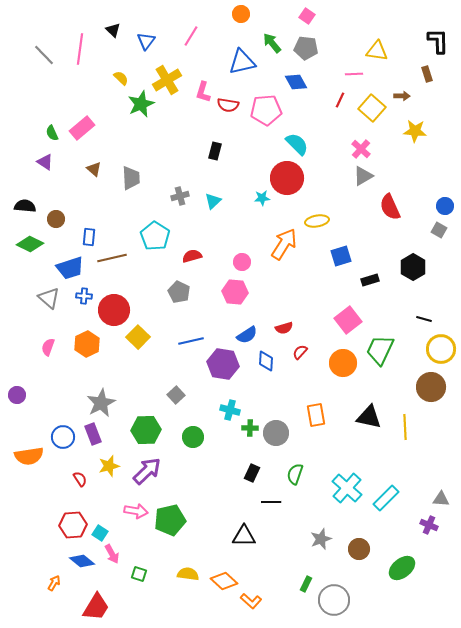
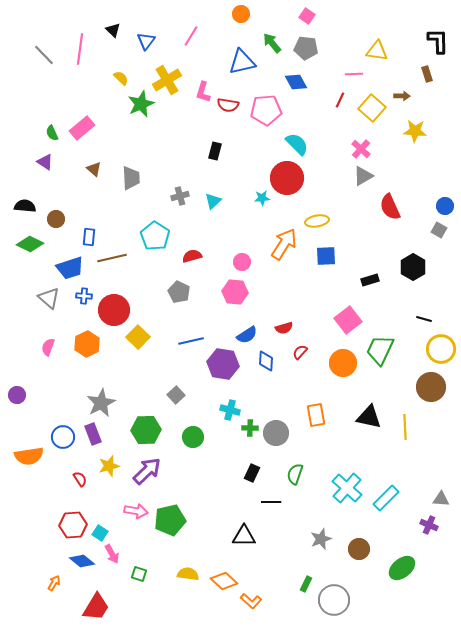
blue square at (341, 256): moved 15 px left; rotated 15 degrees clockwise
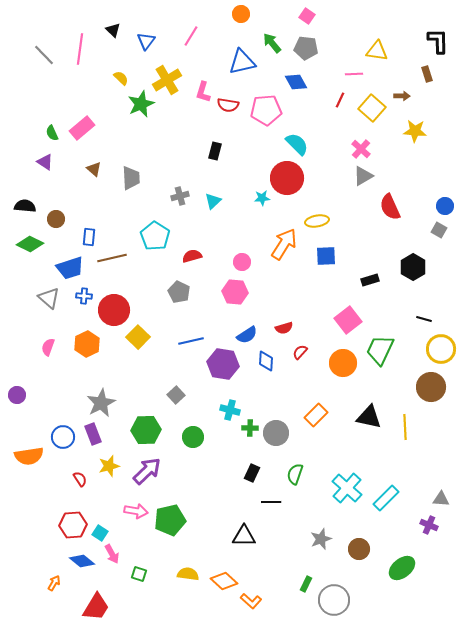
orange rectangle at (316, 415): rotated 55 degrees clockwise
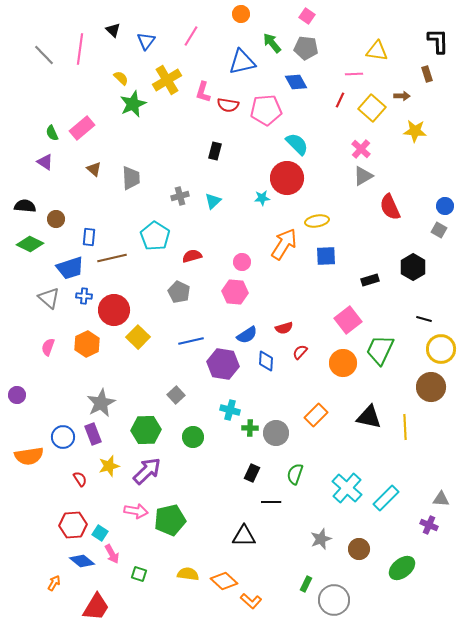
green star at (141, 104): moved 8 px left
